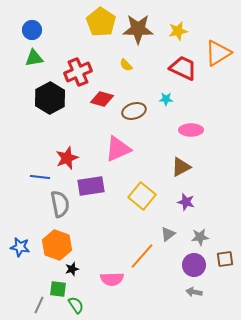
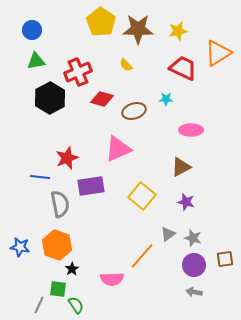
green triangle: moved 2 px right, 3 px down
gray star: moved 7 px left, 1 px down; rotated 24 degrees clockwise
black star: rotated 16 degrees counterclockwise
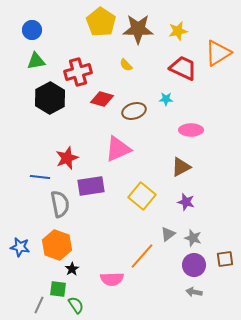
red cross: rotated 8 degrees clockwise
